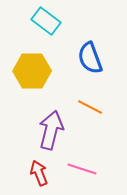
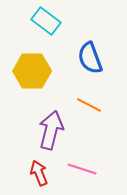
orange line: moved 1 px left, 2 px up
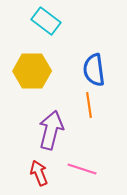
blue semicircle: moved 4 px right, 12 px down; rotated 12 degrees clockwise
orange line: rotated 55 degrees clockwise
